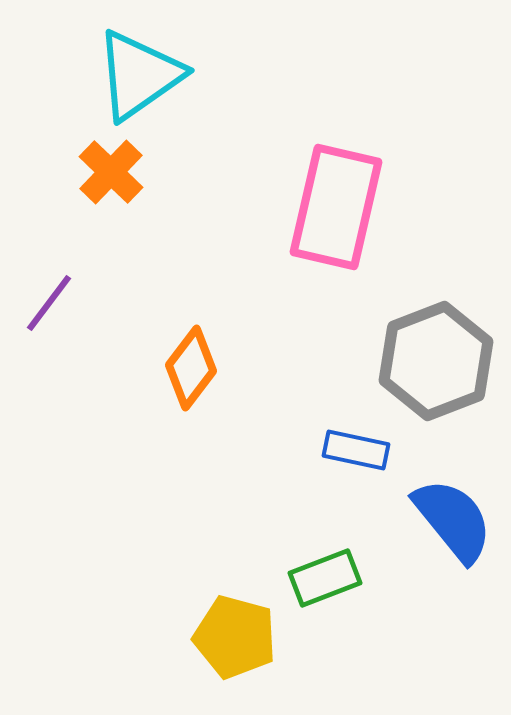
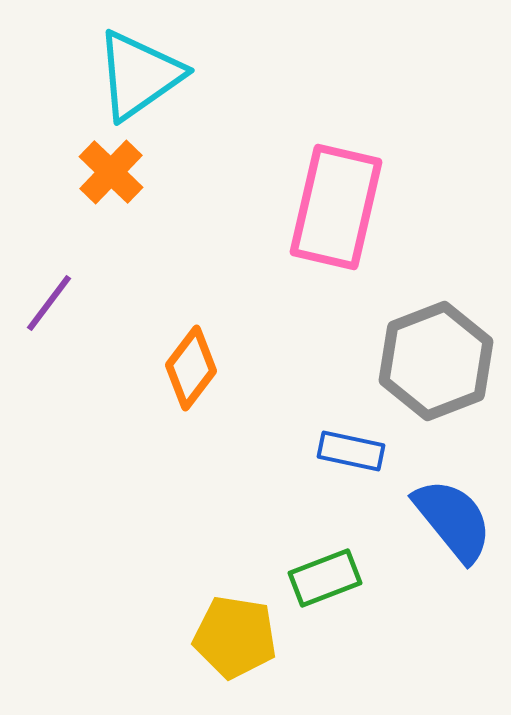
blue rectangle: moved 5 px left, 1 px down
yellow pentagon: rotated 6 degrees counterclockwise
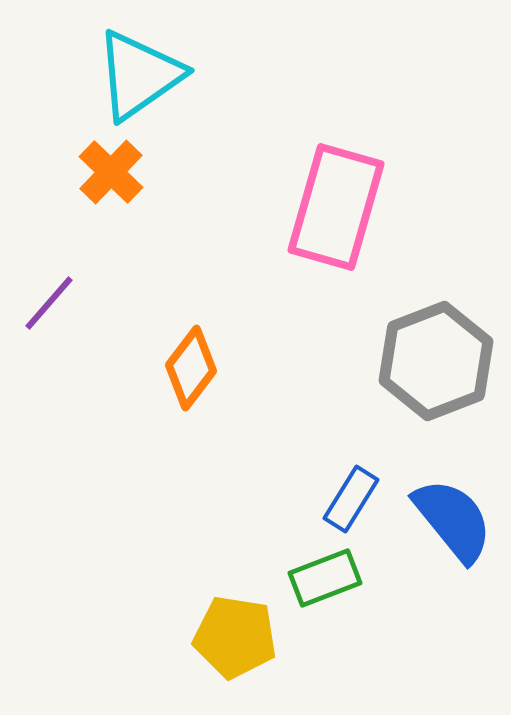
pink rectangle: rotated 3 degrees clockwise
purple line: rotated 4 degrees clockwise
blue rectangle: moved 48 px down; rotated 70 degrees counterclockwise
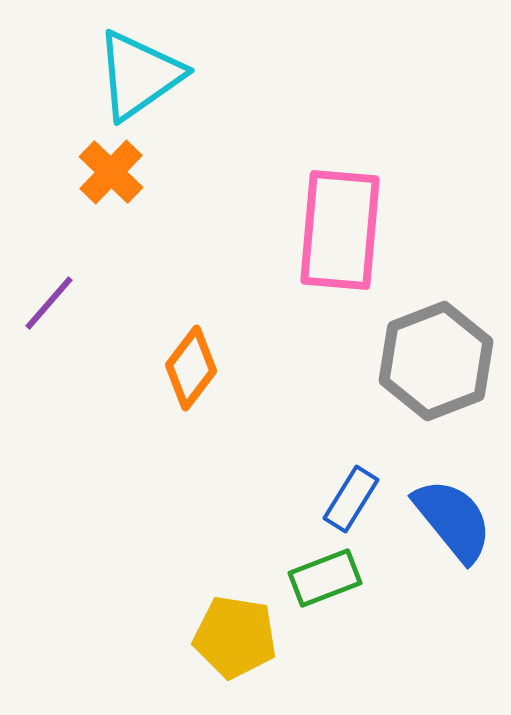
pink rectangle: moved 4 px right, 23 px down; rotated 11 degrees counterclockwise
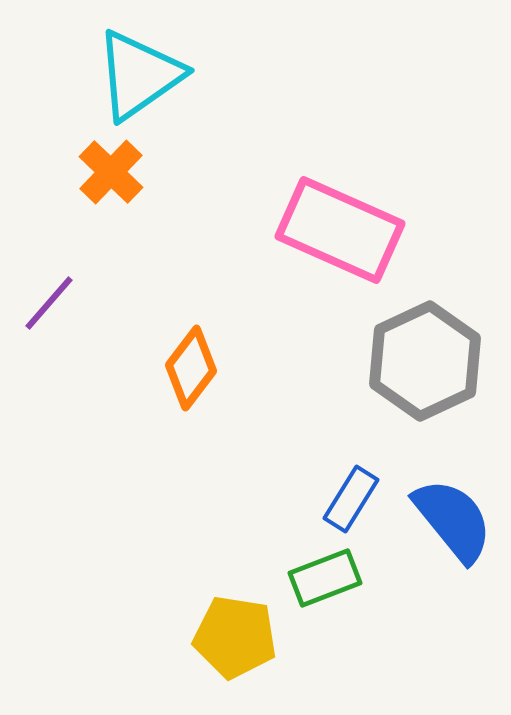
pink rectangle: rotated 71 degrees counterclockwise
gray hexagon: moved 11 px left; rotated 4 degrees counterclockwise
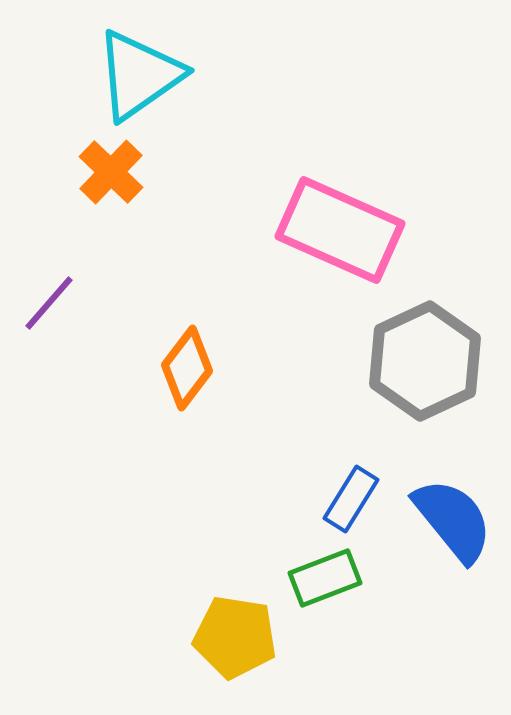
orange diamond: moved 4 px left
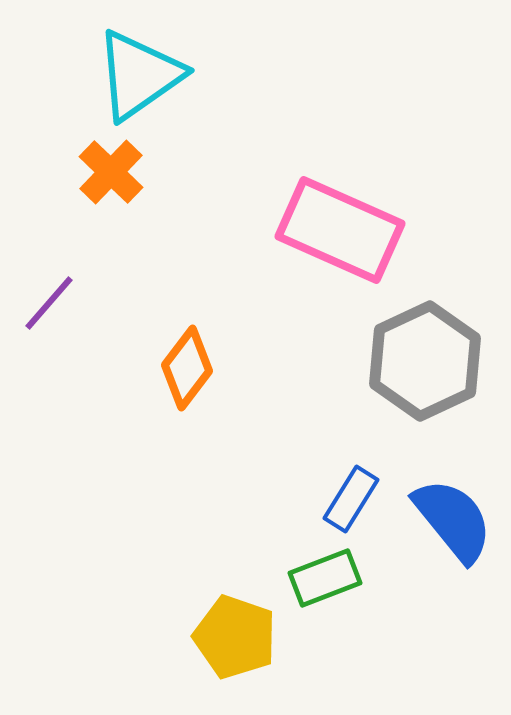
yellow pentagon: rotated 10 degrees clockwise
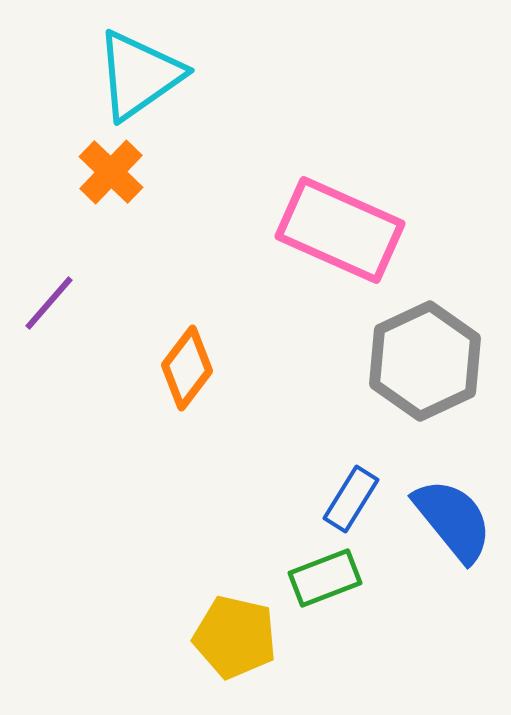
yellow pentagon: rotated 6 degrees counterclockwise
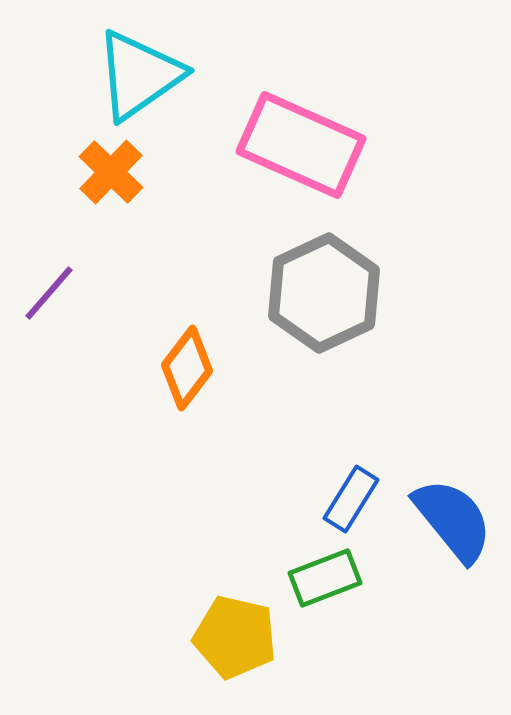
pink rectangle: moved 39 px left, 85 px up
purple line: moved 10 px up
gray hexagon: moved 101 px left, 68 px up
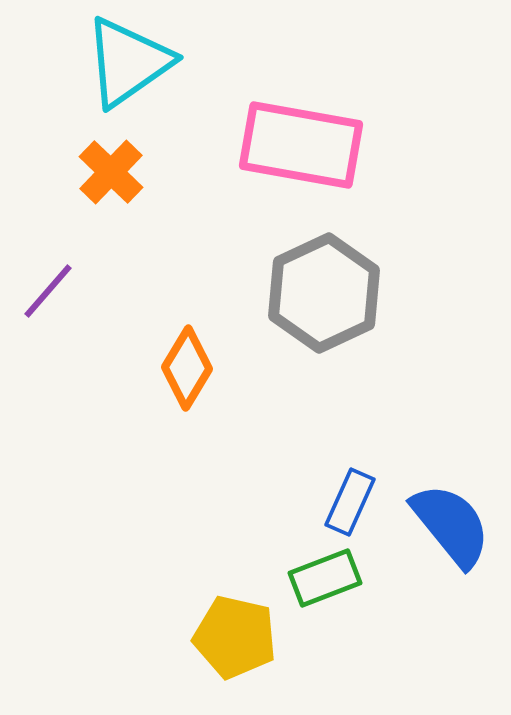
cyan triangle: moved 11 px left, 13 px up
pink rectangle: rotated 14 degrees counterclockwise
purple line: moved 1 px left, 2 px up
orange diamond: rotated 6 degrees counterclockwise
blue rectangle: moved 1 px left, 3 px down; rotated 8 degrees counterclockwise
blue semicircle: moved 2 px left, 5 px down
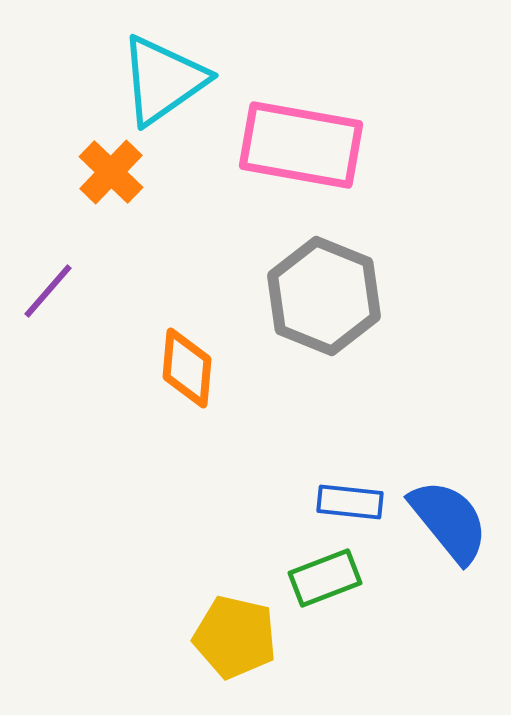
cyan triangle: moved 35 px right, 18 px down
gray hexagon: moved 3 px down; rotated 13 degrees counterclockwise
orange diamond: rotated 26 degrees counterclockwise
blue rectangle: rotated 72 degrees clockwise
blue semicircle: moved 2 px left, 4 px up
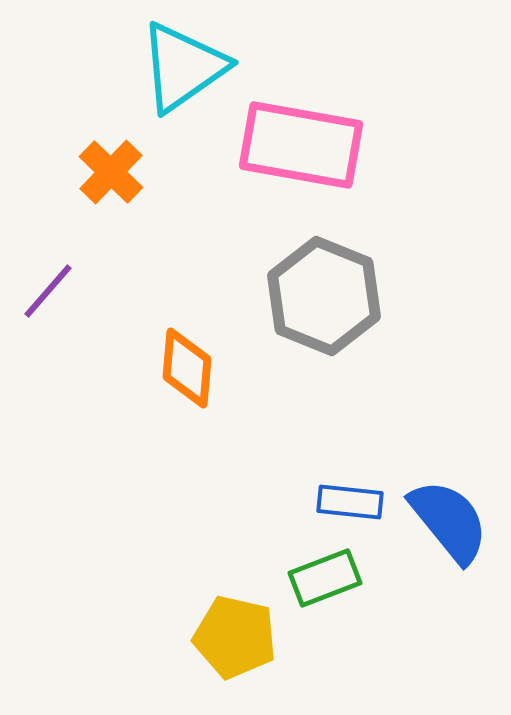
cyan triangle: moved 20 px right, 13 px up
